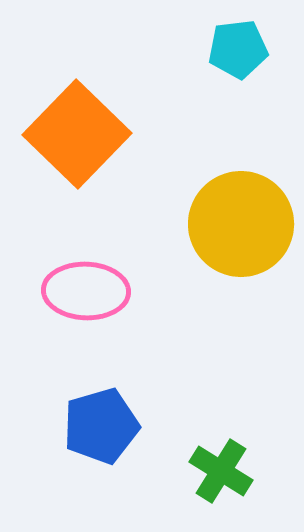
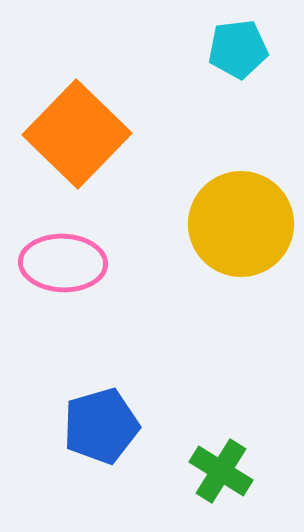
pink ellipse: moved 23 px left, 28 px up
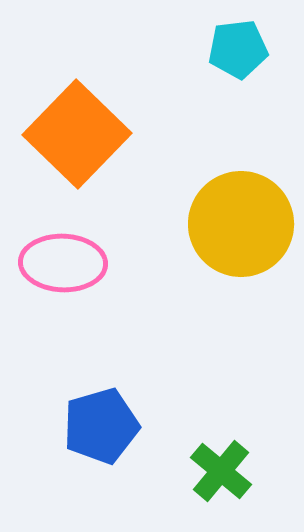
green cross: rotated 8 degrees clockwise
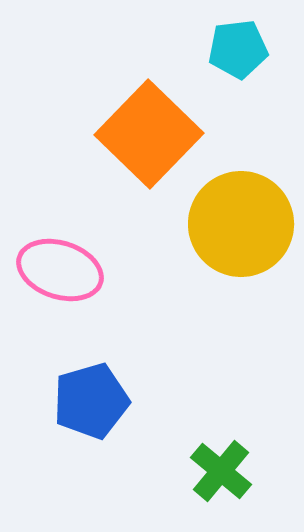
orange square: moved 72 px right
pink ellipse: moved 3 px left, 7 px down; rotated 16 degrees clockwise
blue pentagon: moved 10 px left, 25 px up
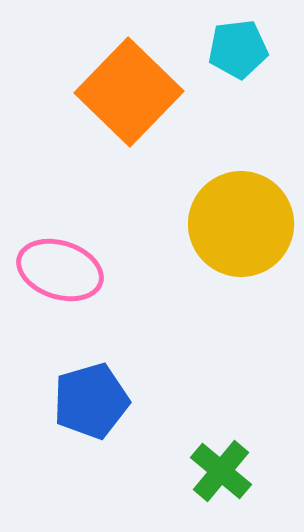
orange square: moved 20 px left, 42 px up
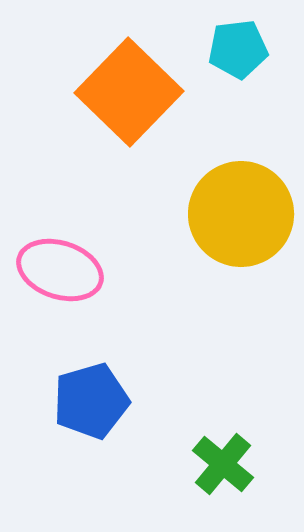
yellow circle: moved 10 px up
green cross: moved 2 px right, 7 px up
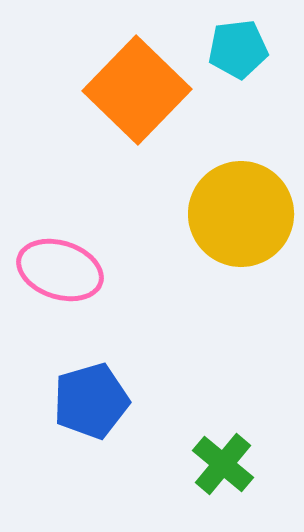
orange square: moved 8 px right, 2 px up
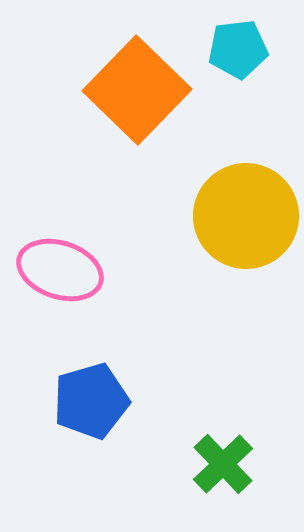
yellow circle: moved 5 px right, 2 px down
green cross: rotated 6 degrees clockwise
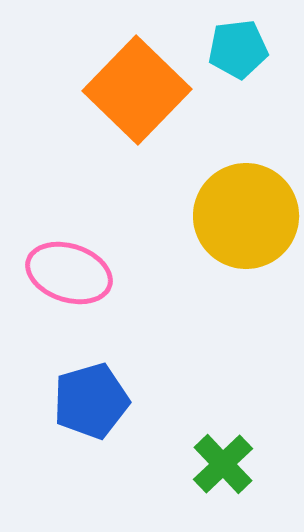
pink ellipse: moved 9 px right, 3 px down
